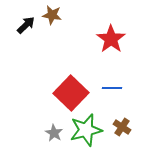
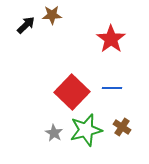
brown star: rotated 12 degrees counterclockwise
red square: moved 1 px right, 1 px up
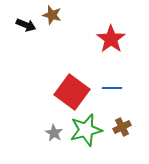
brown star: rotated 18 degrees clockwise
black arrow: rotated 66 degrees clockwise
red square: rotated 8 degrees counterclockwise
brown cross: rotated 30 degrees clockwise
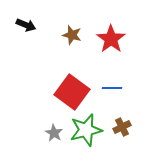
brown star: moved 20 px right, 20 px down
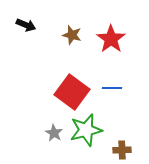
brown cross: moved 23 px down; rotated 24 degrees clockwise
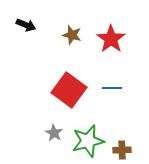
red square: moved 3 px left, 2 px up
green star: moved 2 px right, 11 px down
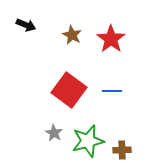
brown star: rotated 12 degrees clockwise
blue line: moved 3 px down
